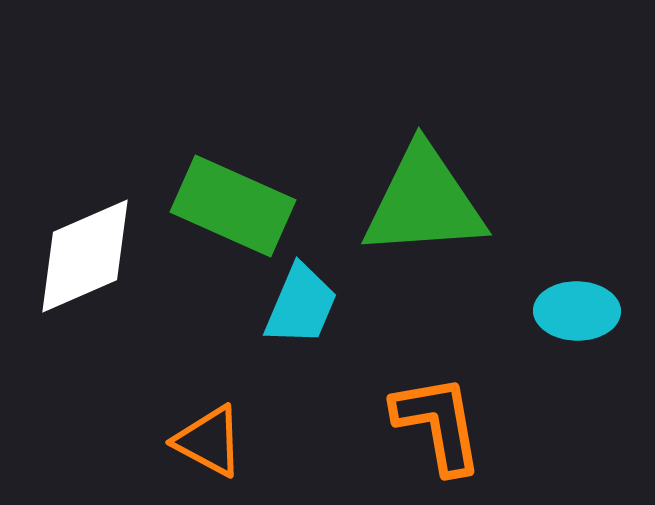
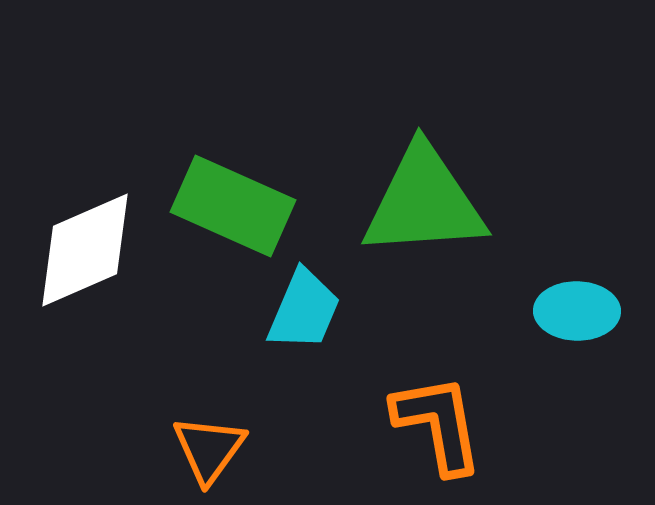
white diamond: moved 6 px up
cyan trapezoid: moved 3 px right, 5 px down
orange triangle: moved 8 px down; rotated 38 degrees clockwise
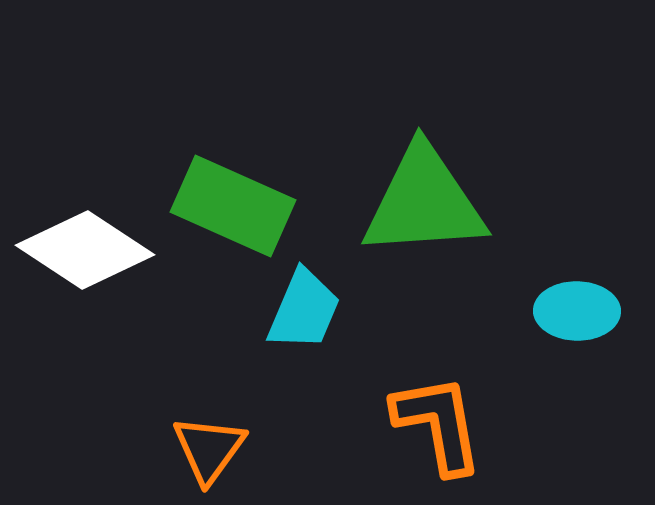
white diamond: rotated 57 degrees clockwise
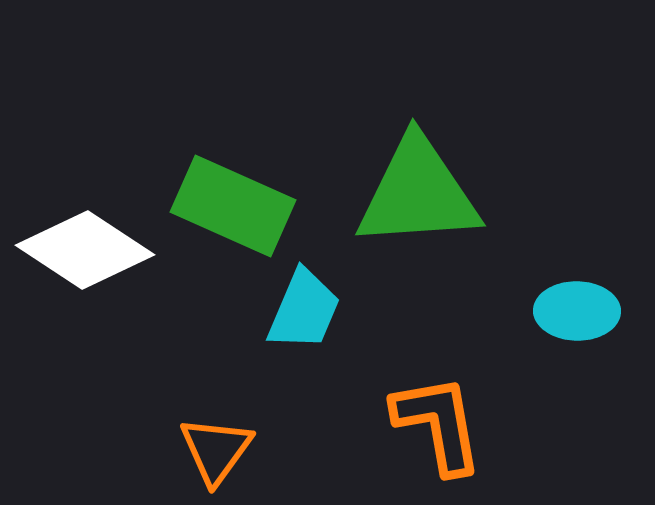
green triangle: moved 6 px left, 9 px up
orange triangle: moved 7 px right, 1 px down
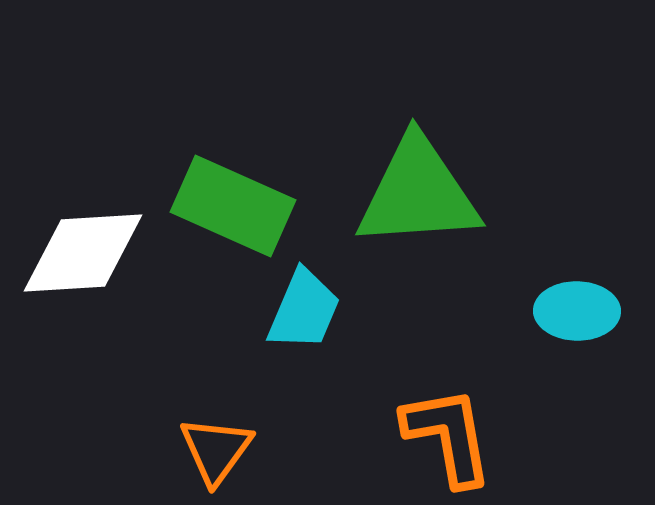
white diamond: moved 2 px left, 3 px down; rotated 37 degrees counterclockwise
orange L-shape: moved 10 px right, 12 px down
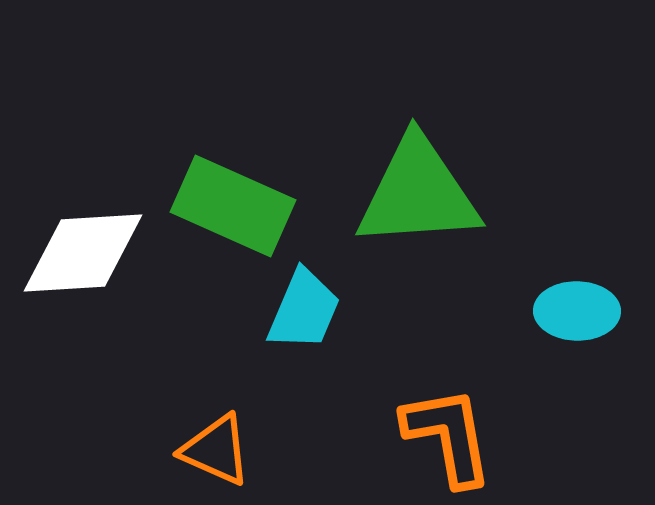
orange triangle: rotated 42 degrees counterclockwise
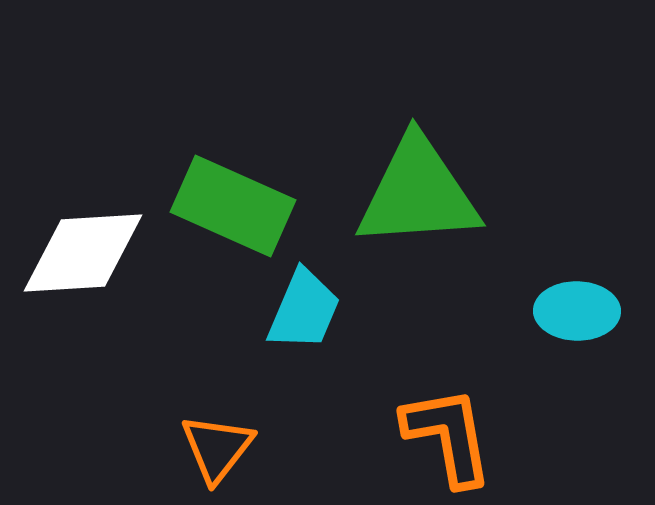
orange triangle: moved 1 px right, 2 px up; rotated 44 degrees clockwise
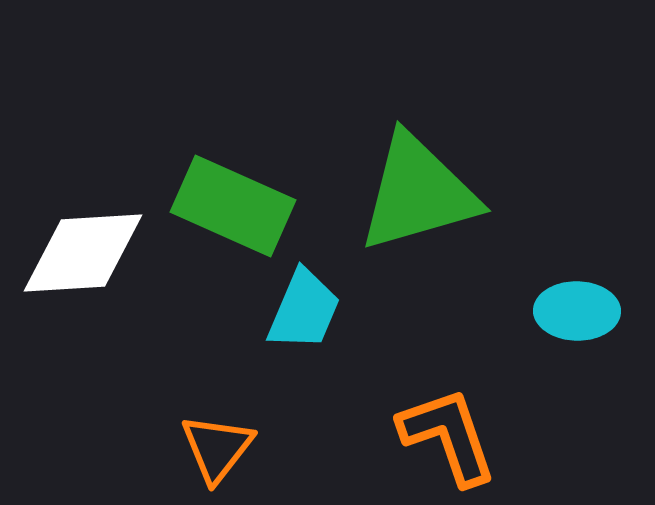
green triangle: rotated 12 degrees counterclockwise
orange L-shape: rotated 9 degrees counterclockwise
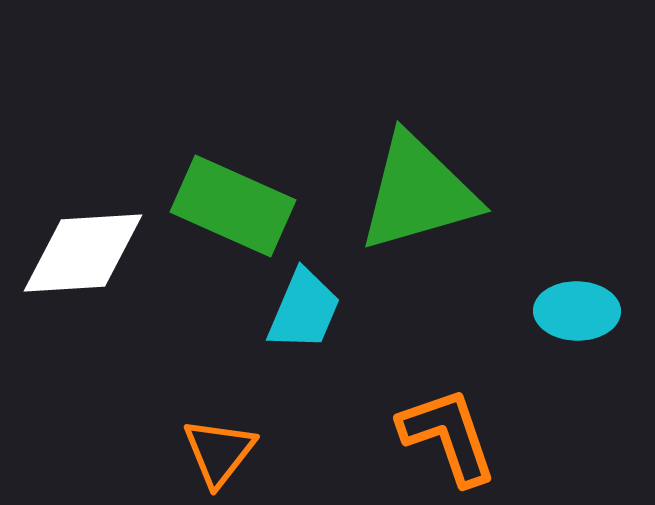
orange triangle: moved 2 px right, 4 px down
